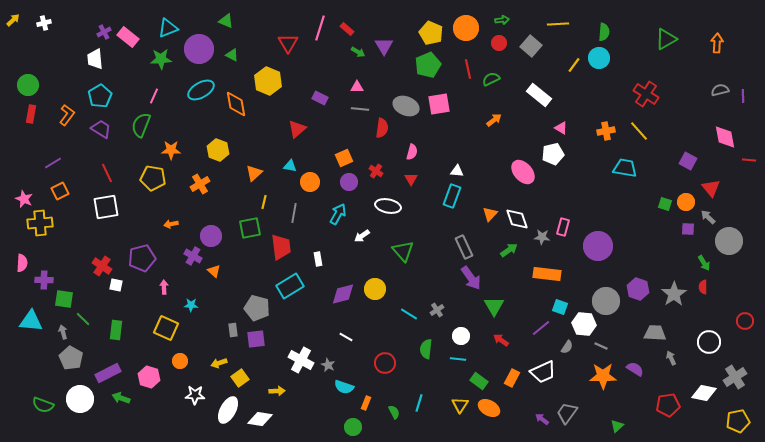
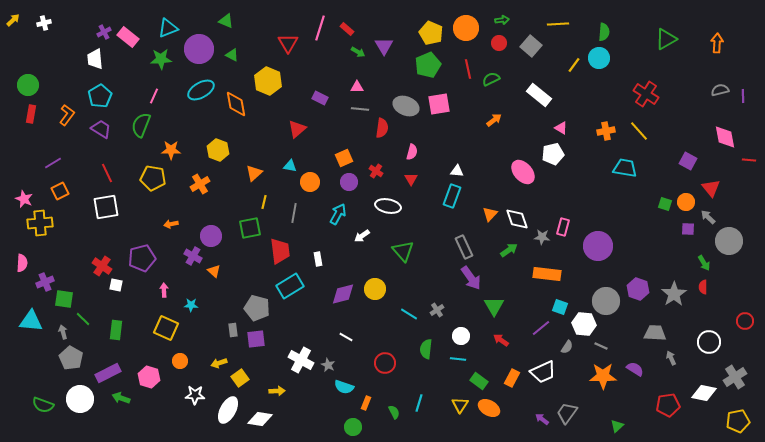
red trapezoid at (281, 247): moved 1 px left, 4 px down
purple cross at (44, 280): moved 1 px right, 2 px down; rotated 24 degrees counterclockwise
pink arrow at (164, 287): moved 3 px down
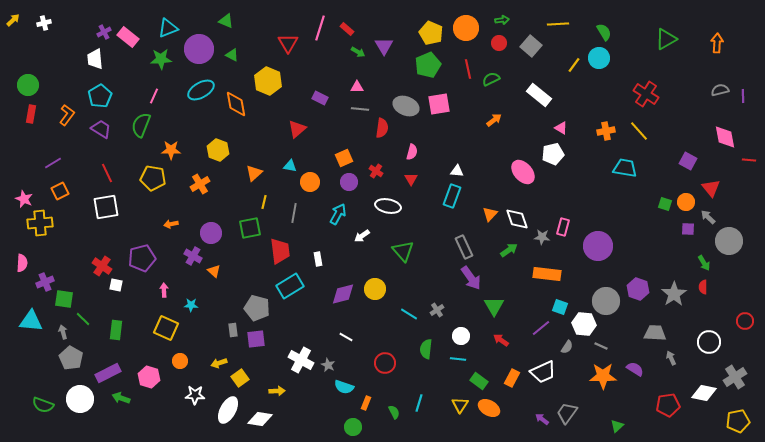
green semicircle at (604, 32): rotated 36 degrees counterclockwise
purple circle at (211, 236): moved 3 px up
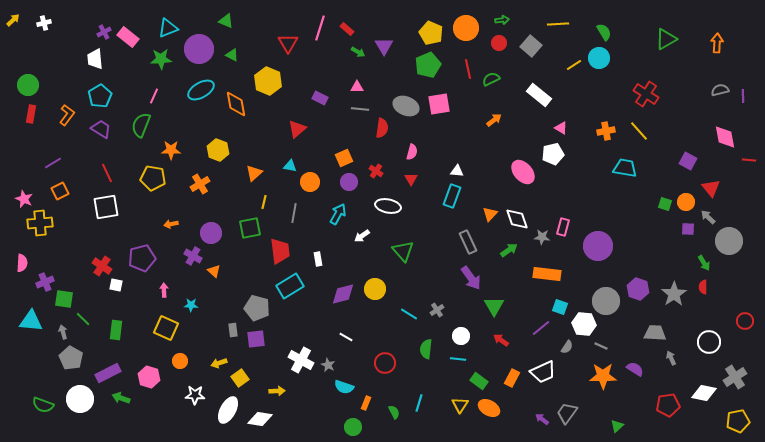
yellow line at (574, 65): rotated 21 degrees clockwise
gray rectangle at (464, 247): moved 4 px right, 5 px up
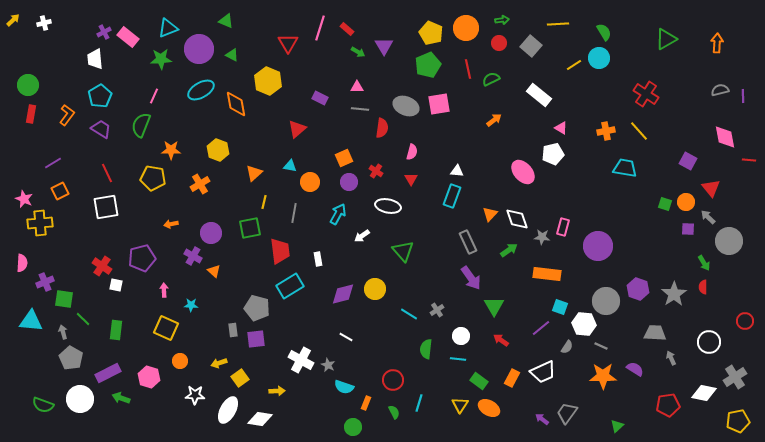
red circle at (385, 363): moved 8 px right, 17 px down
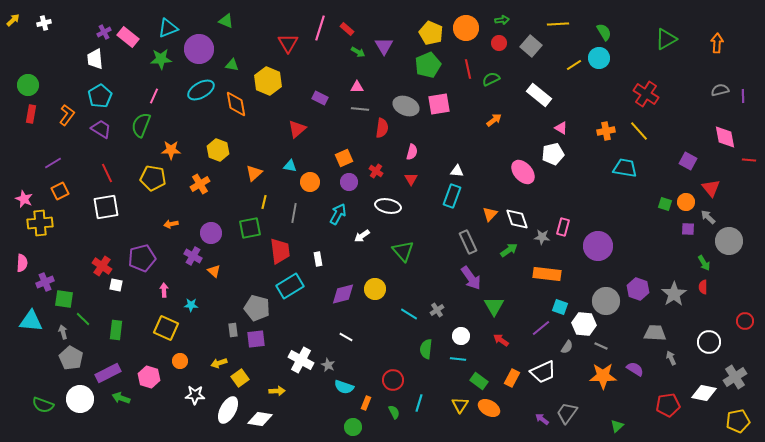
green triangle at (232, 55): moved 10 px down; rotated 16 degrees counterclockwise
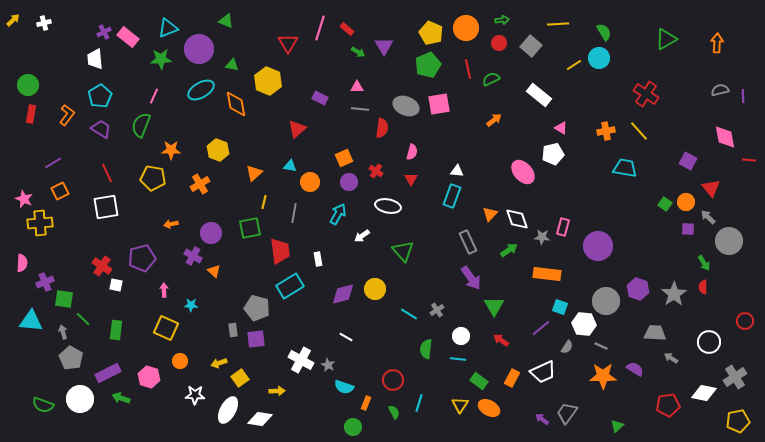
green square at (665, 204): rotated 16 degrees clockwise
gray arrow at (671, 358): rotated 32 degrees counterclockwise
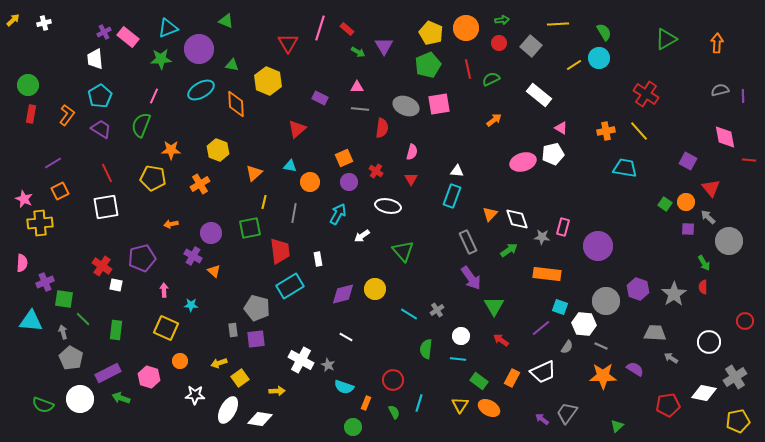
orange diamond at (236, 104): rotated 8 degrees clockwise
pink ellipse at (523, 172): moved 10 px up; rotated 65 degrees counterclockwise
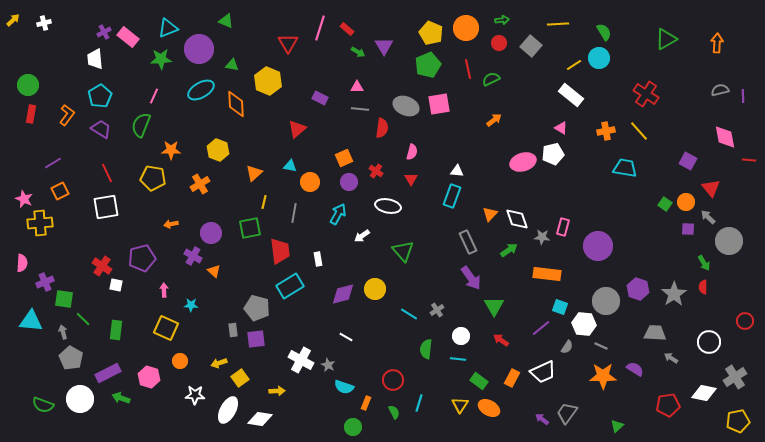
white rectangle at (539, 95): moved 32 px right
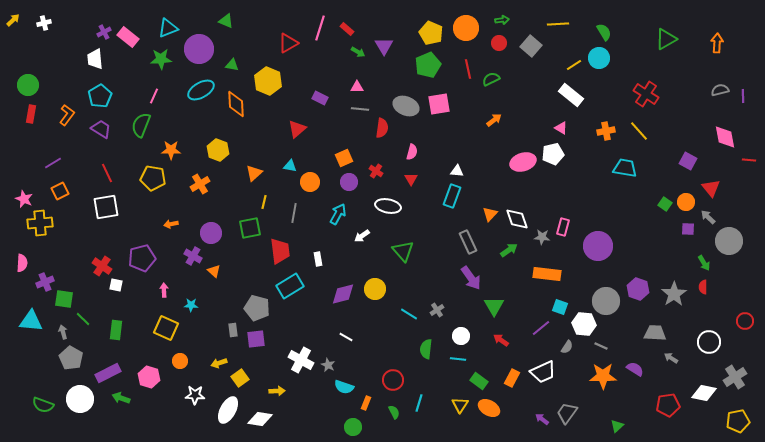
red triangle at (288, 43): rotated 30 degrees clockwise
